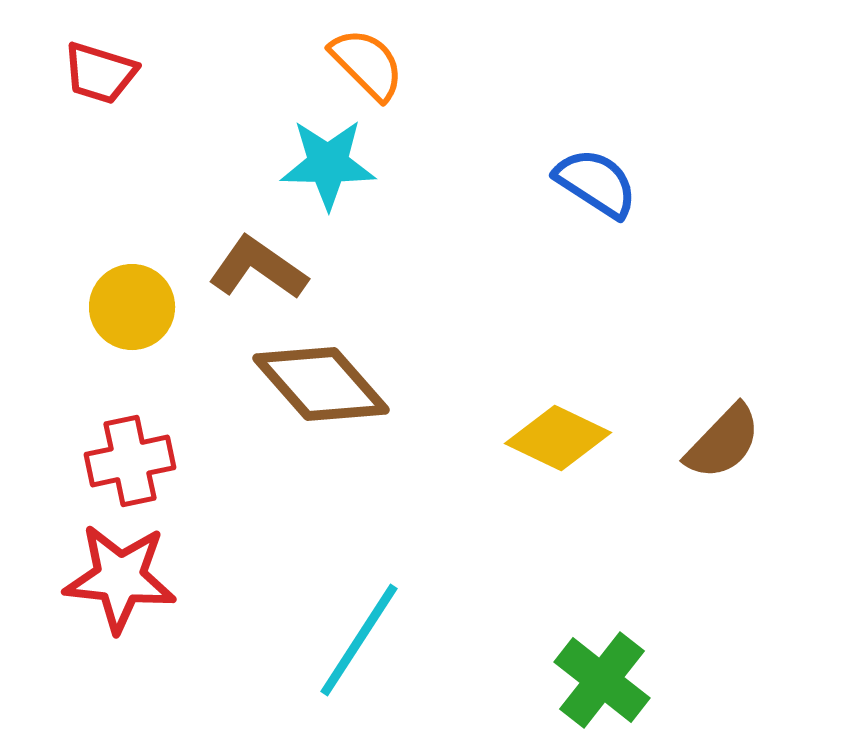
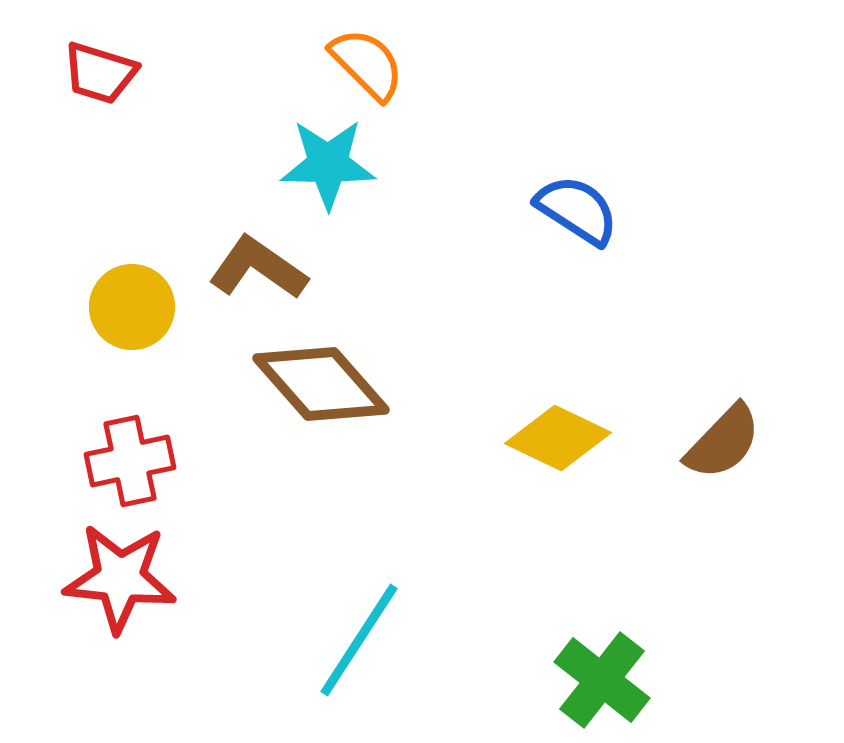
blue semicircle: moved 19 px left, 27 px down
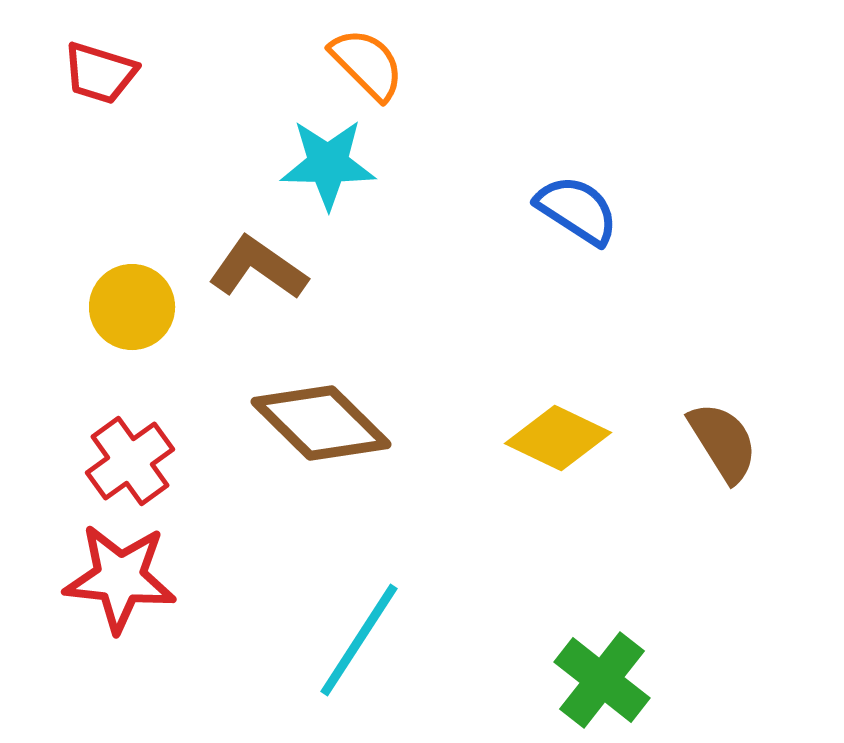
brown diamond: moved 39 px down; rotated 4 degrees counterclockwise
brown semicircle: rotated 76 degrees counterclockwise
red cross: rotated 24 degrees counterclockwise
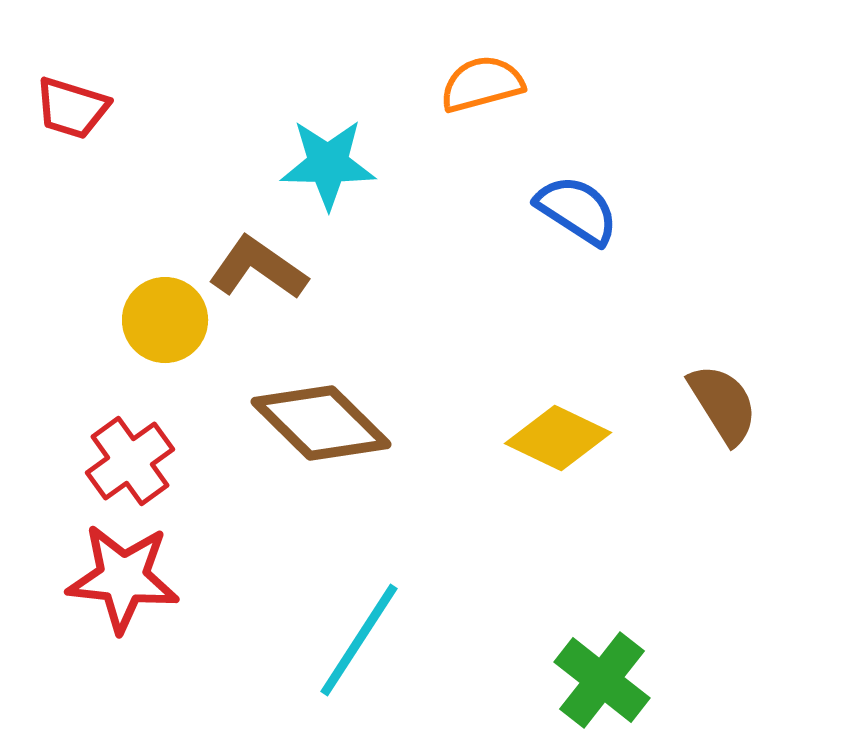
orange semicircle: moved 115 px right, 20 px down; rotated 60 degrees counterclockwise
red trapezoid: moved 28 px left, 35 px down
yellow circle: moved 33 px right, 13 px down
brown semicircle: moved 38 px up
red star: moved 3 px right
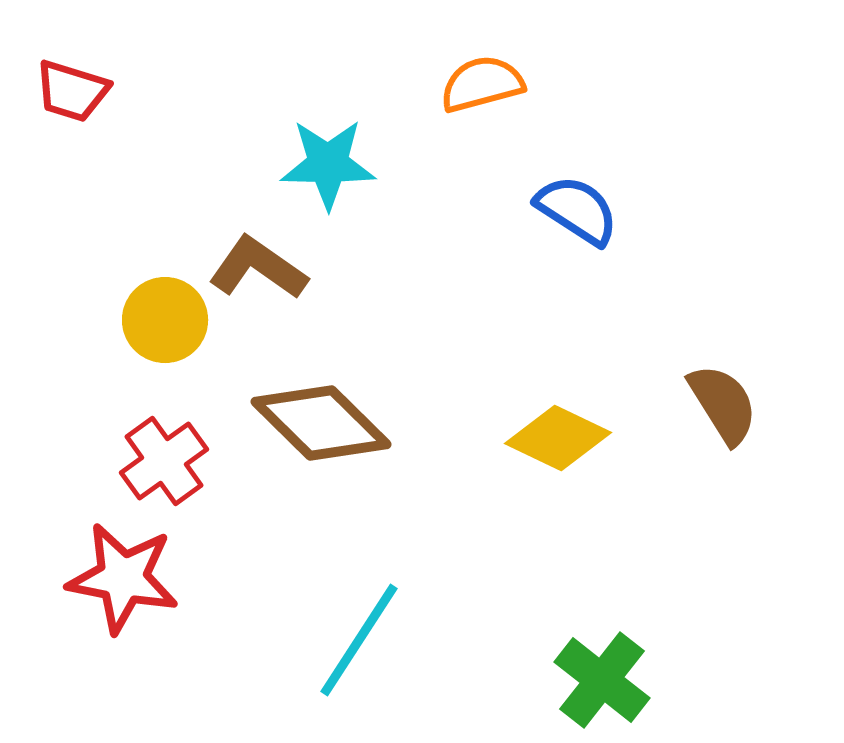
red trapezoid: moved 17 px up
red cross: moved 34 px right
red star: rotated 5 degrees clockwise
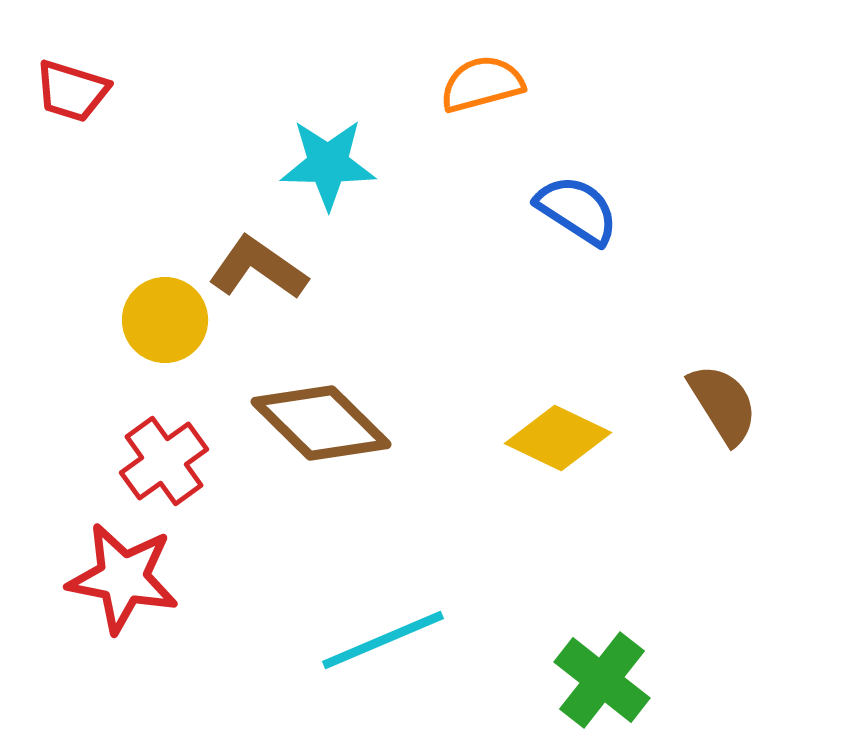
cyan line: moved 24 px right; rotated 34 degrees clockwise
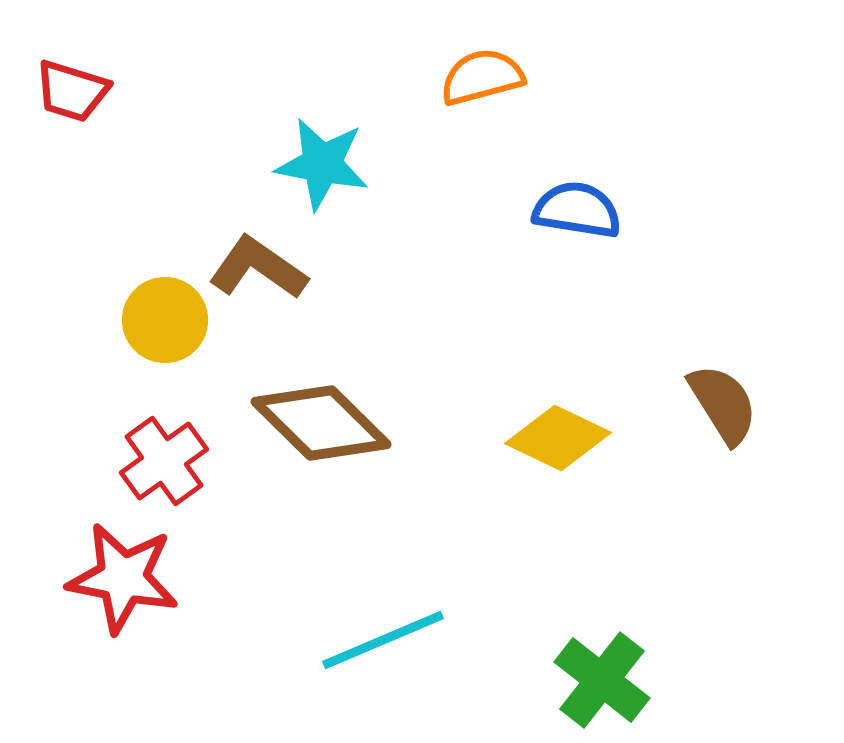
orange semicircle: moved 7 px up
cyan star: moved 6 px left; rotated 10 degrees clockwise
blue semicircle: rotated 24 degrees counterclockwise
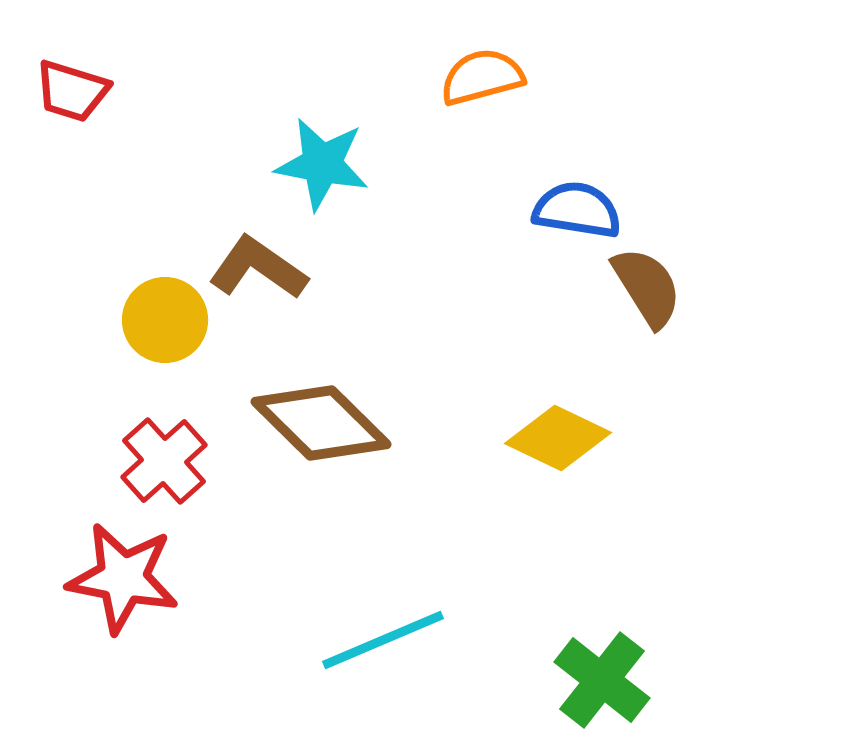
brown semicircle: moved 76 px left, 117 px up
red cross: rotated 6 degrees counterclockwise
